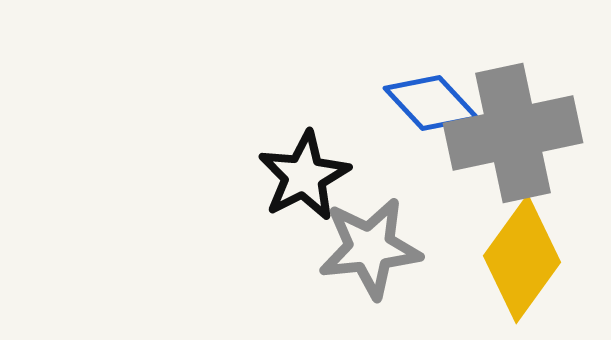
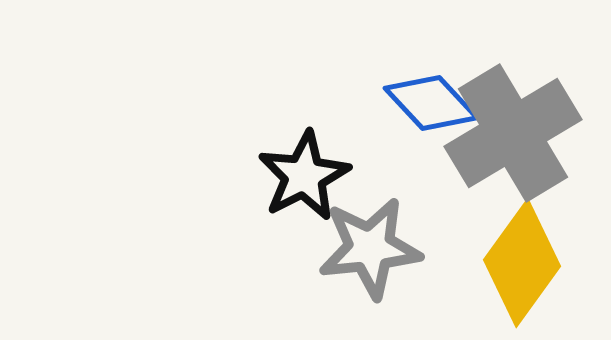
gray cross: rotated 19 degrees counterclockwise
yellow diamond: moved 4 px down
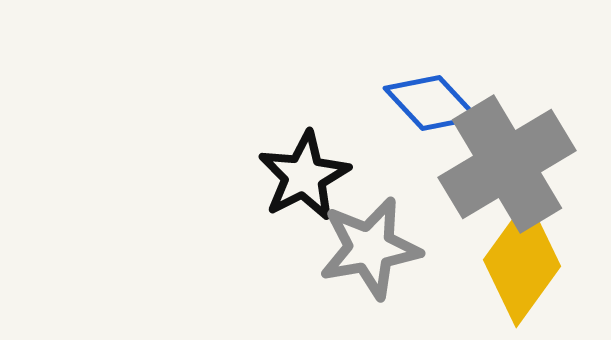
gray cross: moved 6 px left, 31 px down
gray star: rotated 4 degrees counterclockwise
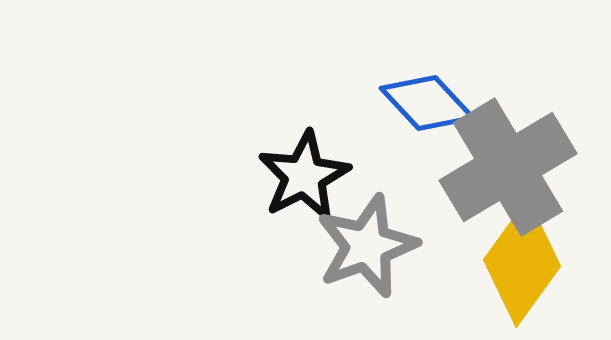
blue diamond: moved 4 px left
gray cross: moved 1 px right, 3 px down
gray star: moved 3 px left, 2 px up; rotated 10 degrees counterclockwise
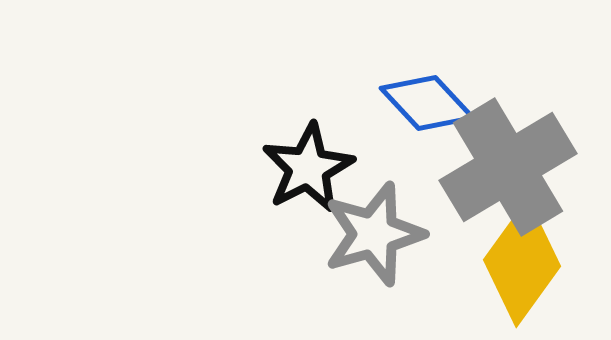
black star: moved 4 px right, 8 px up
gray star: moved 7 px right, 12 px up; rotated 4 degrees clockwise
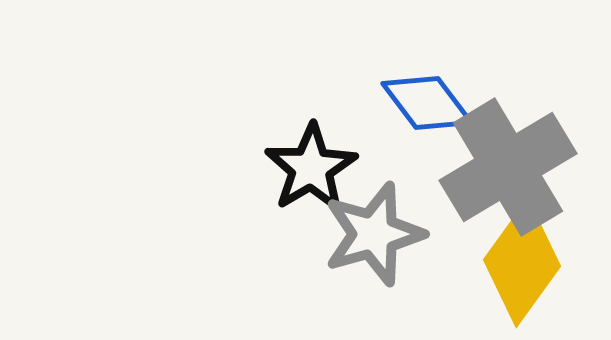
blue diamond: rotated 6 degrees clockwise
black star: moved 3 px right; rotated 4 degrees counterclockwise
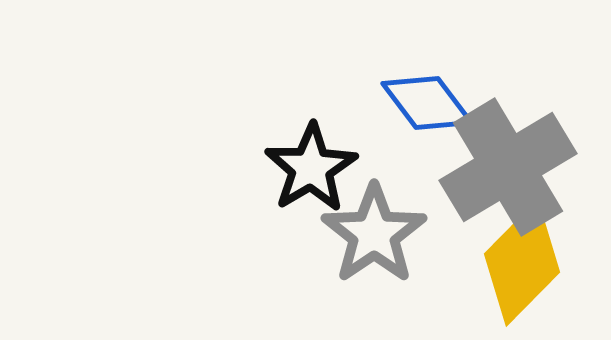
gray star: rotated 18 degrees counterclockwise
yellow diamond: rotated 9 degrees clockwise
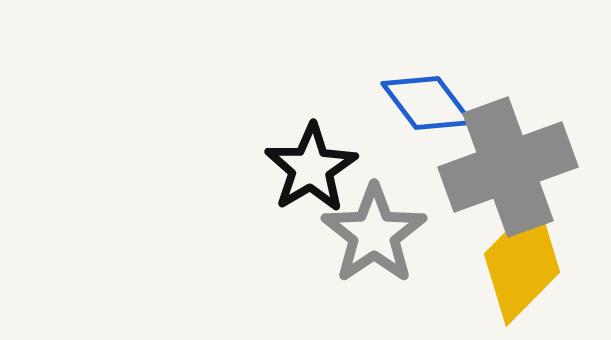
gray cross: rotated 11 degrees clockwise
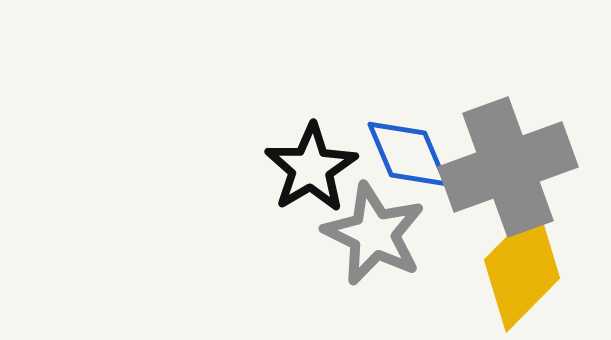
blue diamond: moved 19 px left, 51 px down; rotated 14 degrees clockwise
gray star: rotated 12 degrees counterclockwise
yellow diamond: moved 6 px down
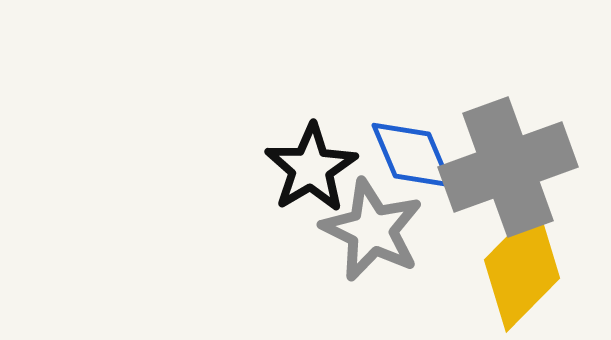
blue diamond: moved 4 px right, 1 px down
gray star: moved 2 px left, 4 px up
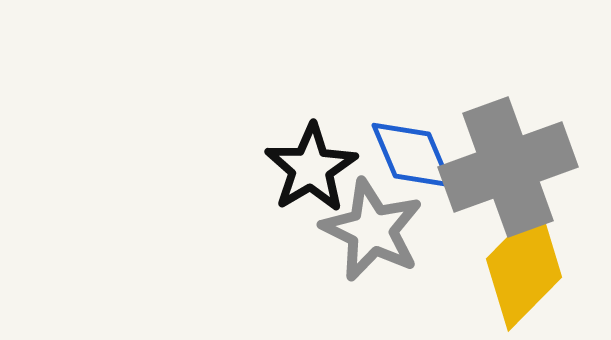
yellow diamond: moved 2 px right, 1 px up
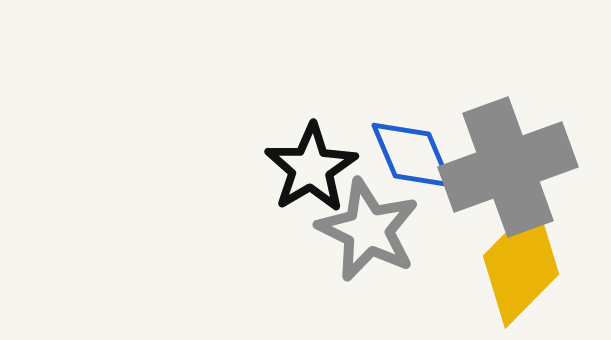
gray star: moved 4 px left
yellow diamond: moved 3 px left, 3 px up
